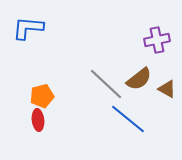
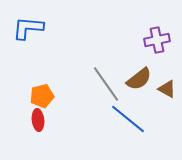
gray line: rotated 12 degrees clockwise
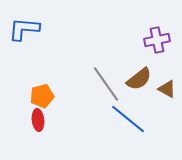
blue L-shape: moved 4 px left, 1 px down
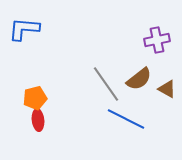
orange pentagon: moved 7 px left, 2 px down
blue line: moved 2 px left; rotated 12 degrees counterclockwise
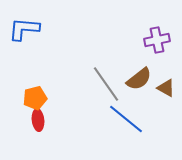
brown triangle: moved 1 px left, 1 px up
blue line: rotated 12 degrees clockwise
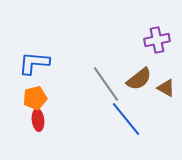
blue L-shape: moved 10 px right, 34 px down
blue line: rotated 12 degrees clockwise
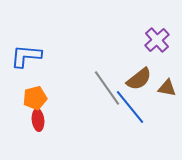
purple cross: rotated 30 degrees counterclockwise
blue L-shape: moved 8 px left, 7 px up
gray line: moved 1 px right, 4 px down
brown triangle: moved 1 px right; rotated 18 degrees counterclockwise
blue line: moved 4 px right, 12 px up
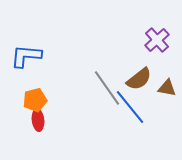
orange pentagon: moved 2 px down
